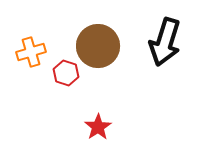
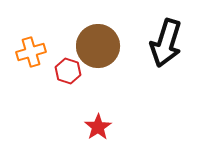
black arrow: moved 1 px right, 1 px down
red hexagon: moved 2 px right, 2 px up
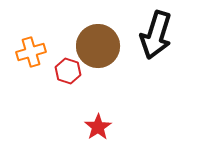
black arrow: moved 10 px left, 8 px up
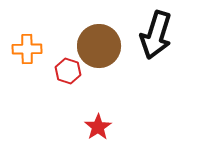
brown circle: moved 1 px right
orange cross: moved 4 px left, 3 px up; rotated 16 degrees clockwise
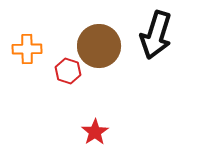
red star: moved 3 px left, 5 px down
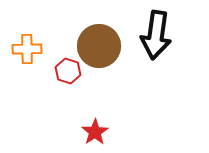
black arrow: rotated 9 degrees counterclockwise
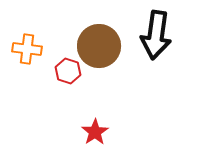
orange cross: rotated 8 degrees clockwise
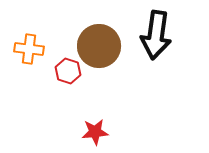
orange cross: moved 2 px right
red star: rotated 28 degrees clockwise
